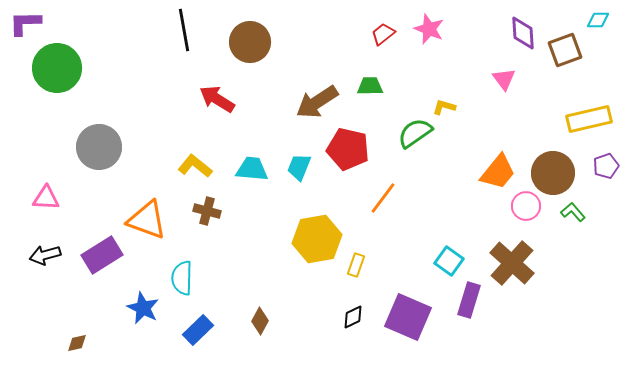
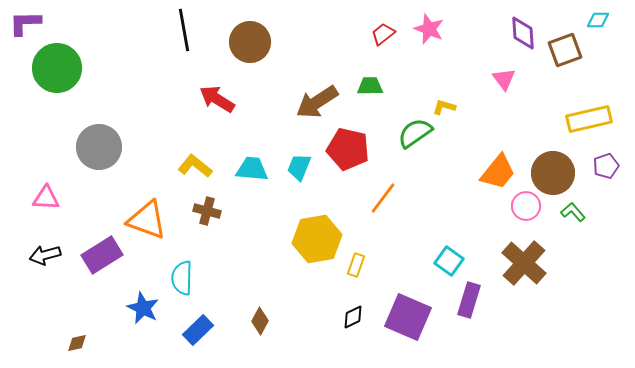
brown cross at (512, 263): moved 12 px right
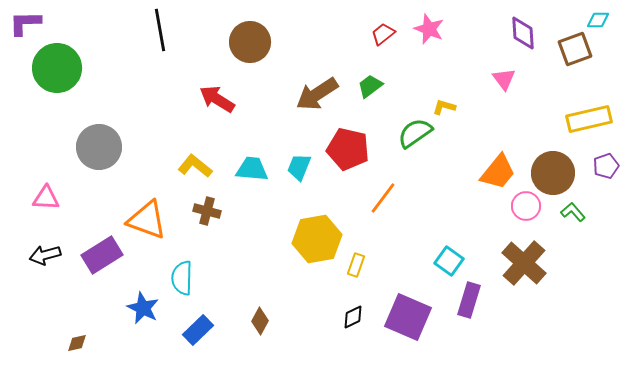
black line at (184, 30): moved 24 px left
brown square at (565, 50): moved 10 px right, 1 px up
green trapezoid at (370, 86): rotated 36 degrees counterclockwise
brown arrow at (317, 102): moved 8 px up
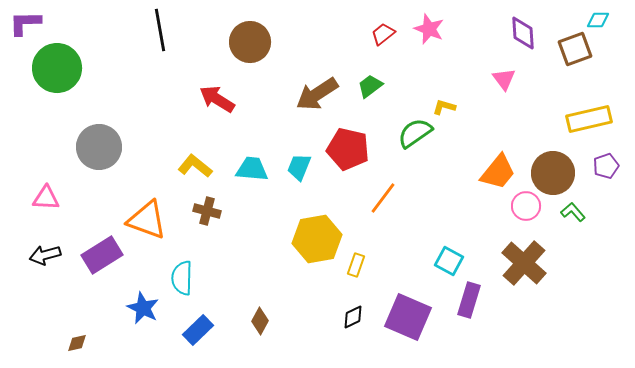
cyan square at (449, 261): rotated 8 degrees counterclockwise
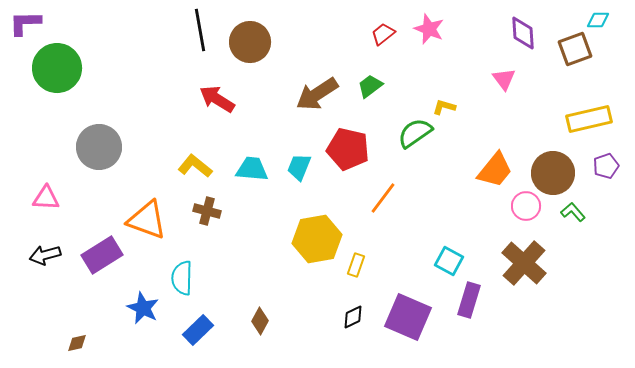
black line at (160, 30): moved 40 px right
orange trapezoid at (498, 172): moved 3 px left, 2 px up
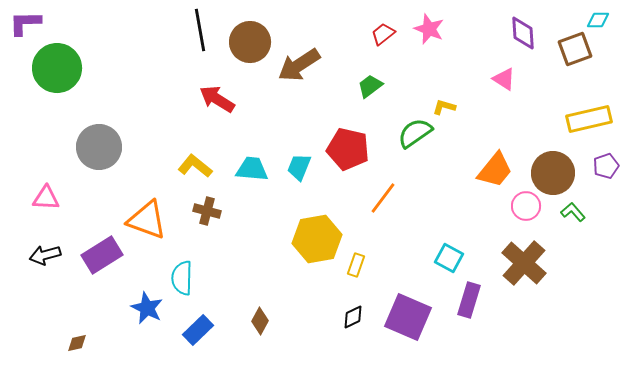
pink triangle at (504, 79): rotated 20 degrees counterclockwise
brown arrow at (317, 94): moved 18 px left, 29 px up
cyan square at (449, 261): moved 3 px up
blue star at (143, 308): moved 4 px right
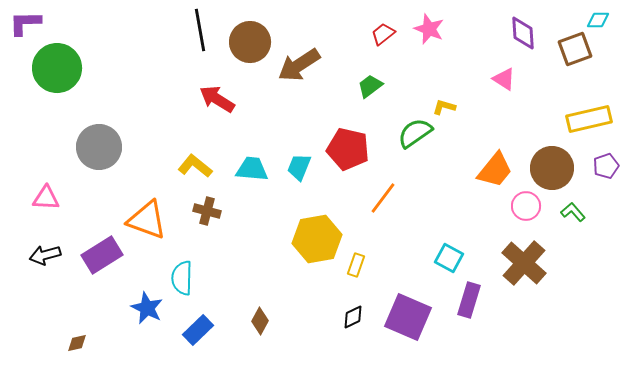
brown circle at (553, 173): moved 1 px left, 5 px up
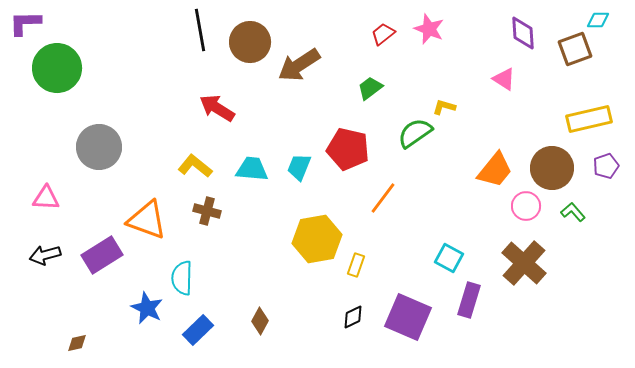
green trapezoid at (370, 86): moved 2 px down
red arrow at (217, 99): moved 9 px down
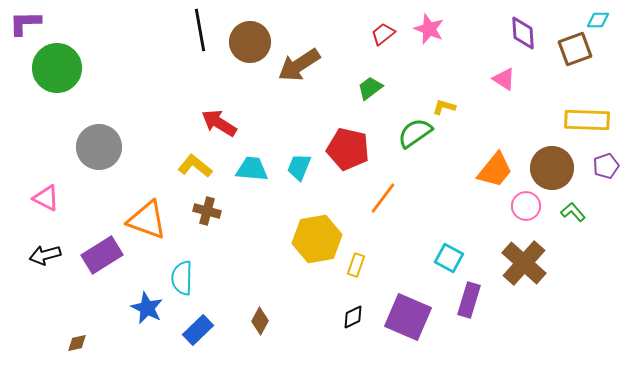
red arrow at (217, 108): moved 2 px right, 15 px down
yellow rectangle at (589, 119): moved 2 px left, 1 px down; rotated 15 degrees clockwise
pink triangle at (46, 198): rotated 24 degrees clockwise
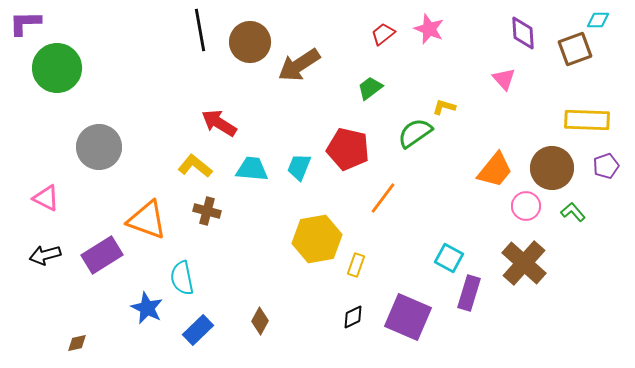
pink triangle at (504, 79): rotated 15 degrees clockwise
cyan semicircle at (182, 278): rotated 12 degrees counterclockwise
purple rectangle at (469, 300): moved 7 px up
